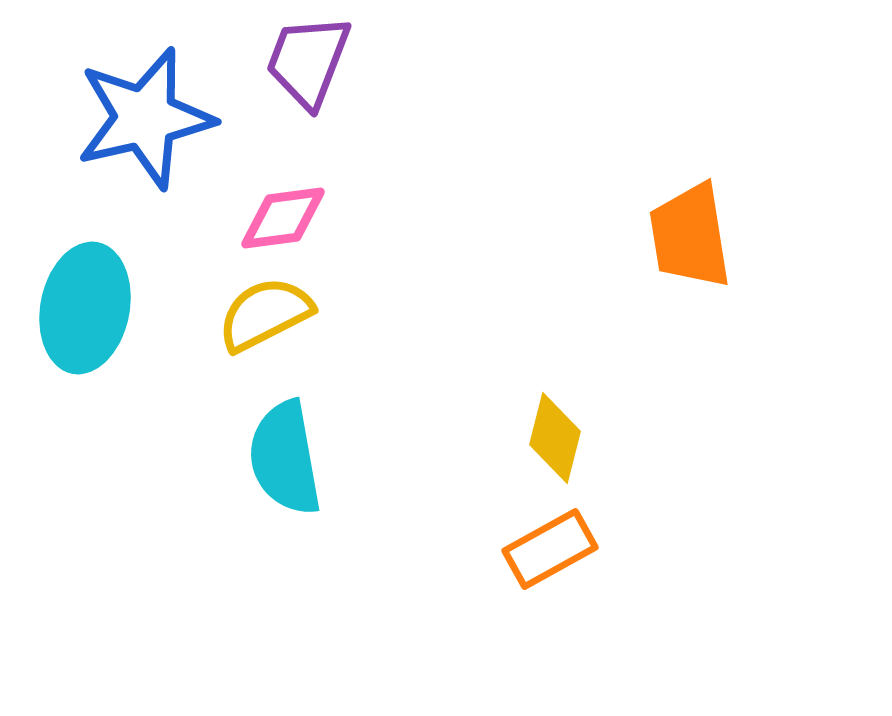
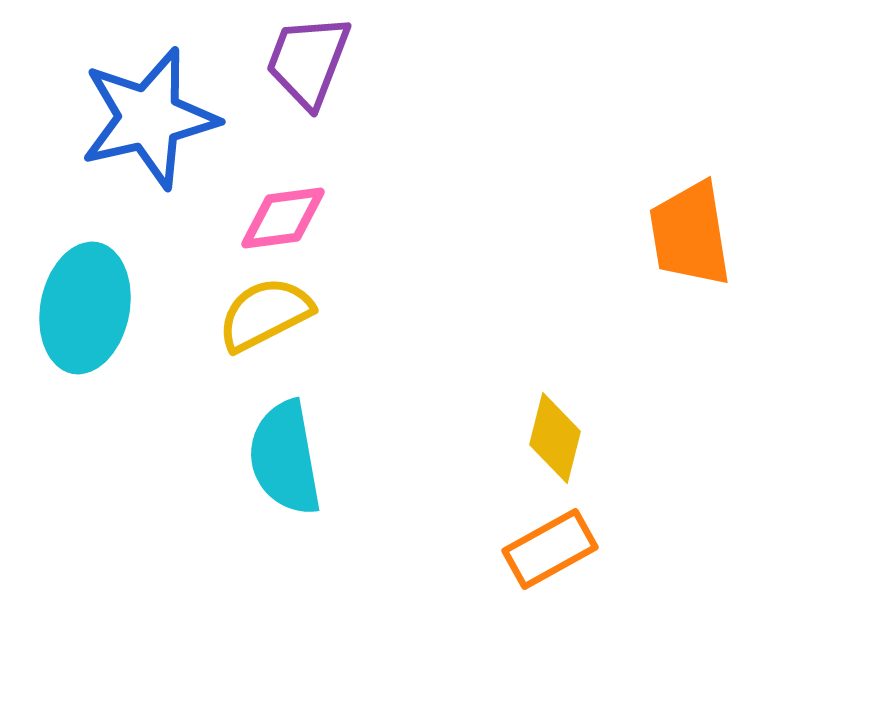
blue star: moved 4 px right
orange trapezoid: moved 2 px up
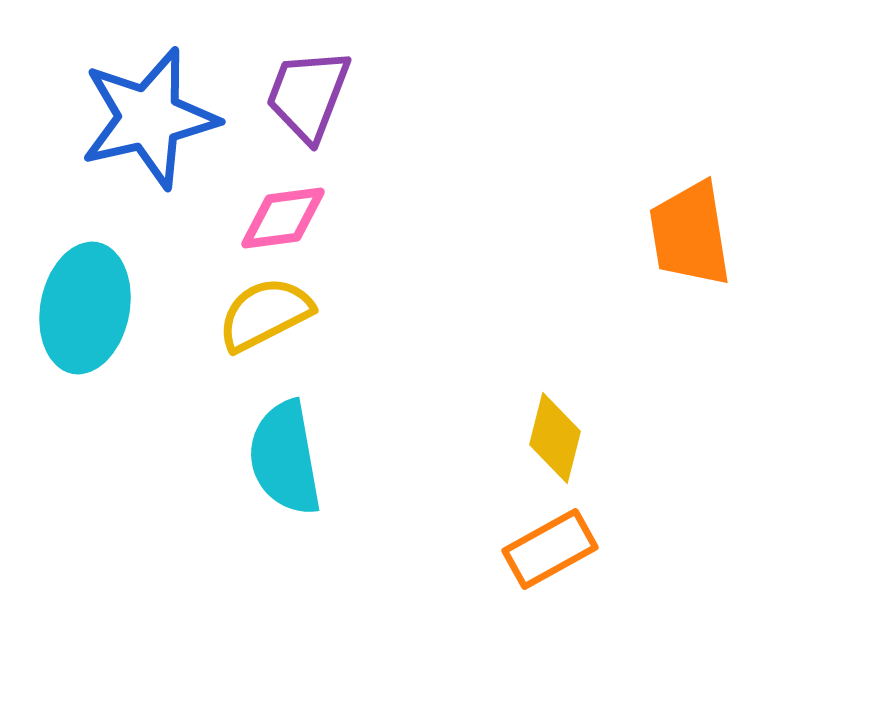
purple trapezoid: moved 34 px down
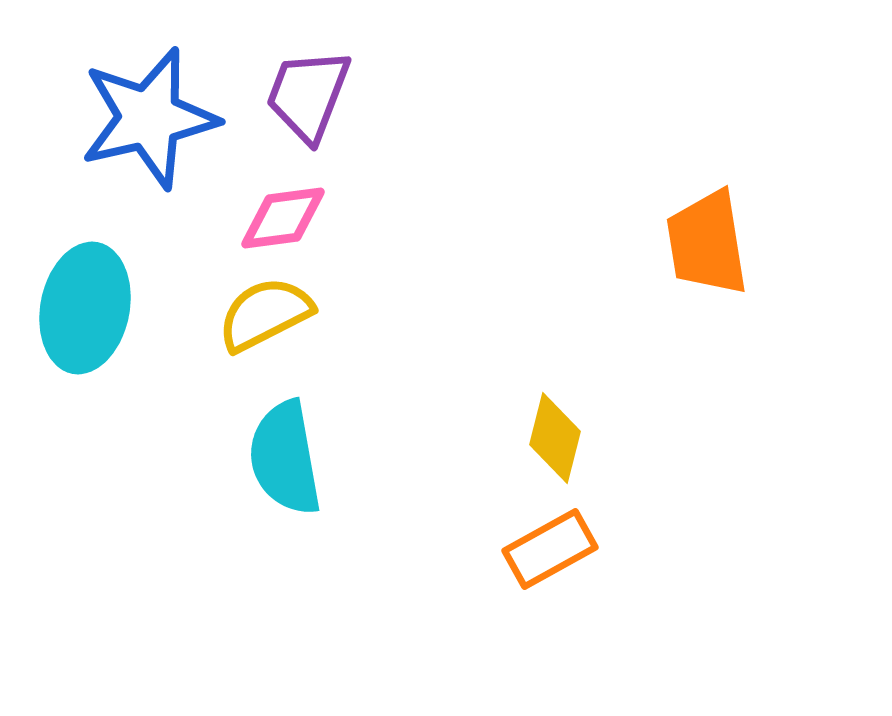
orange trapezoid: moved 17 px right, 9 px down
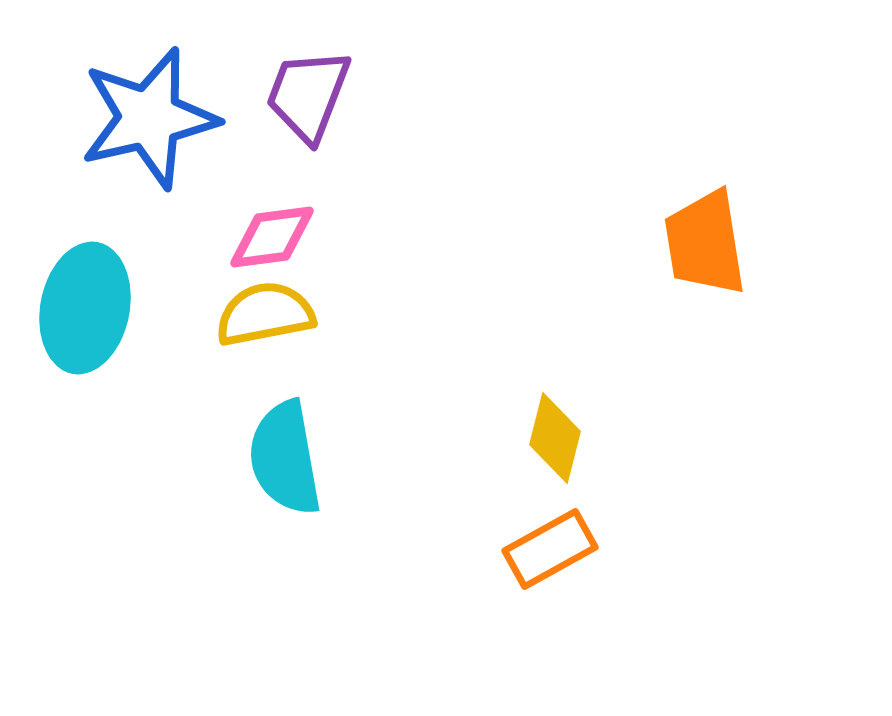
pink diamond: moved 11 px left, 19 px down
orange trapezoid: moved 2 px left
yellow semicircle: rotated 16 degrees clockwise
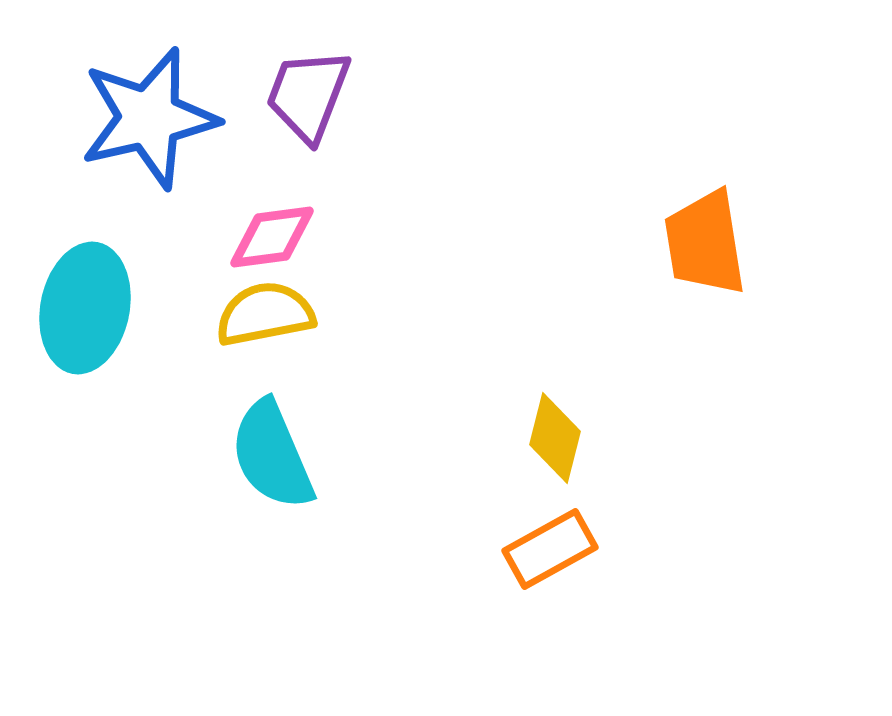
cyan semicircle: moved 13 px left, 3 px up; rotated 13 degrees counterclockwise
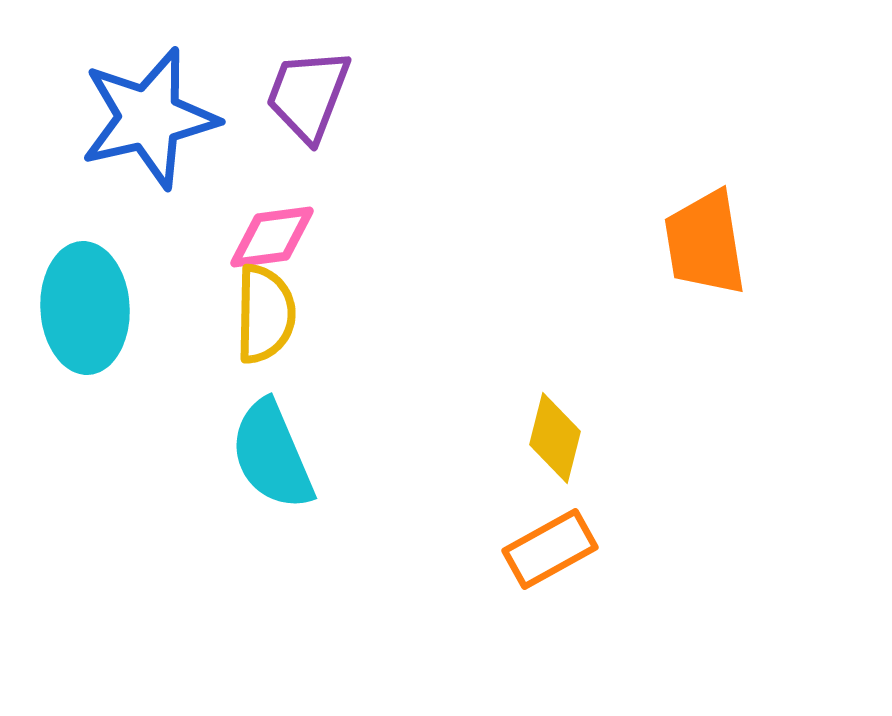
cyan ellipse: rotated 14 degrees counterclockwise
yellow semicircle: rotated 102 degrees clockwise
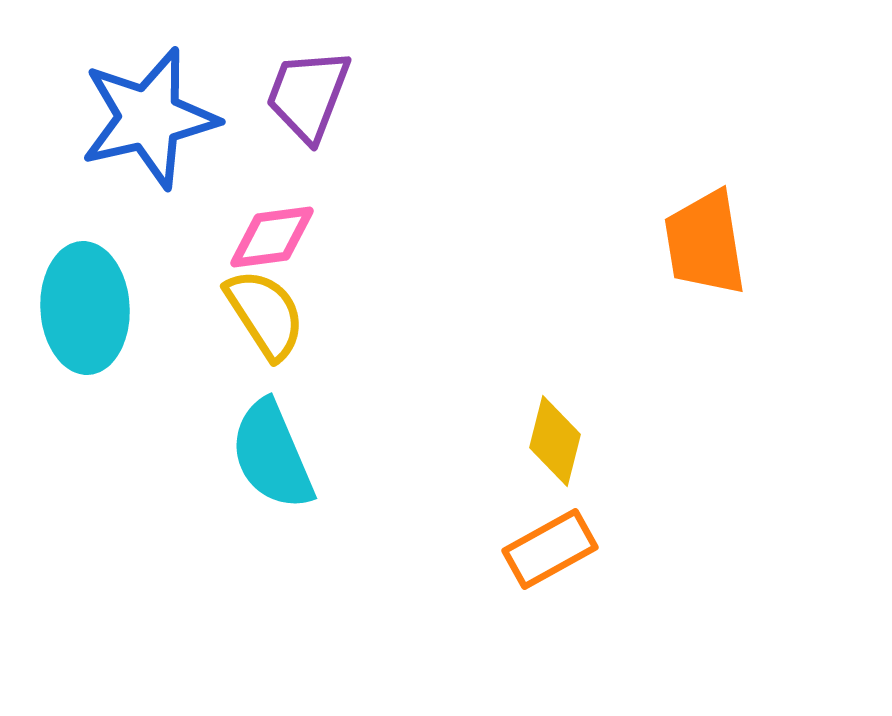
yellow semicircle: rotated 34 degrees counterclockwise
yellow diamond: moved 3 px down
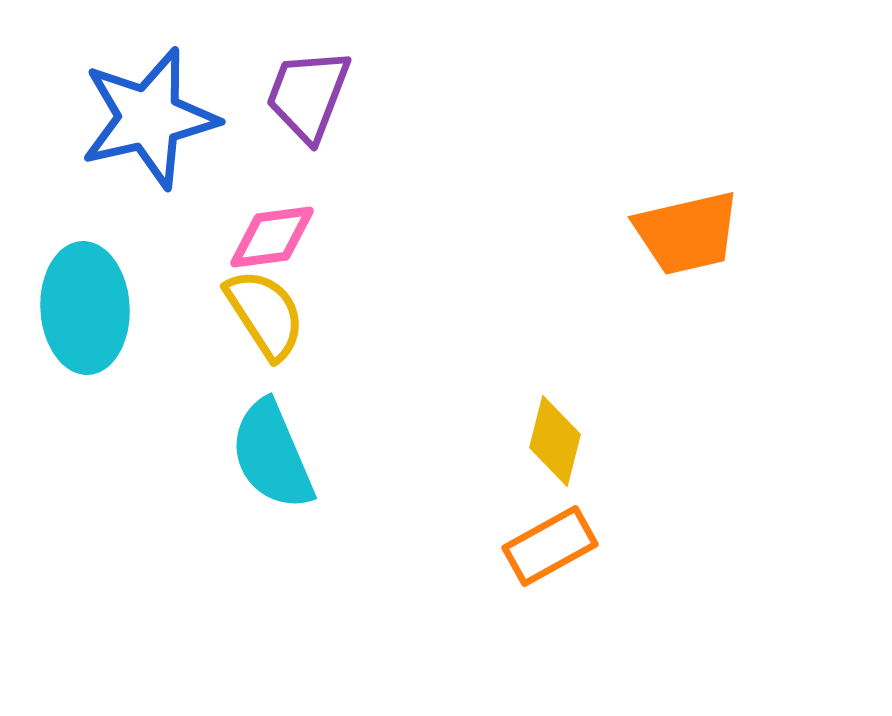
orange trapezoid: moved 18 px left, 10 px up; rotated 94 degrees counterclockwise
orange rectangle: moved 3 px up
